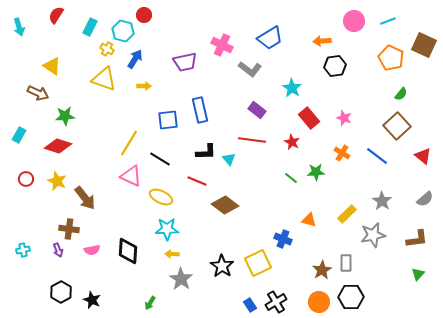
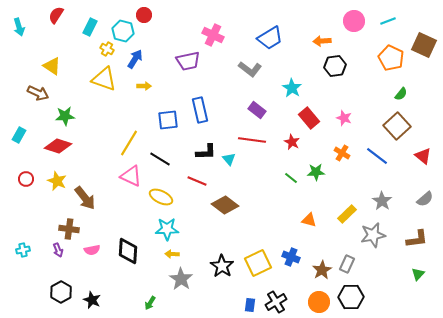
pink cross at (222, 45): moved 9 px left, 10 px up
purple trapezoid at (185, 62): moved 3 px right, 1 px up
blue cross at (283, 239): moved 8 px right, 18 px down
gray rectangle at (346, 263): moved 1 px right, 1 px down; rotated 24 degrees clockwise
blue rectangle at (250, 305): rotated 40 degrees clockwise
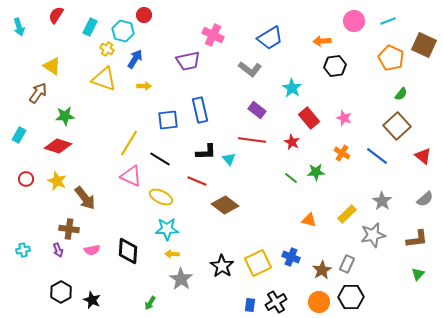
brown arrow at (38, 93): rotated 80 degrees counterclockwise
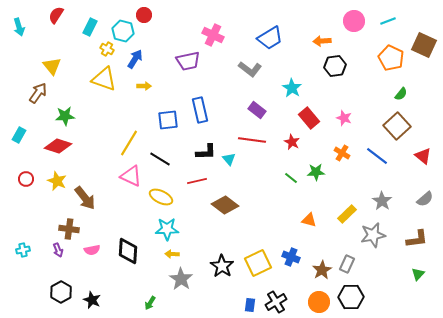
yellow triangle at (52, 66): rotated 18 degrees clockwise
red line at (197, 181): rotated 36 degrees counterclockwise
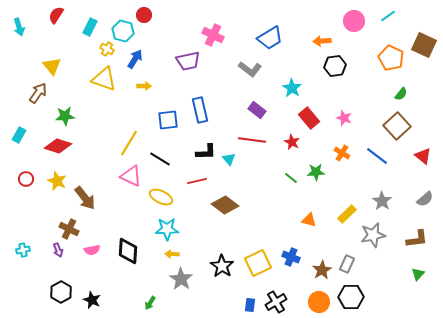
cyan line at (388, 21): moved 5 px up; rotated 14 degrees counterclockwise
brown cross at (69, 229): rotated 18 degrees clockwise
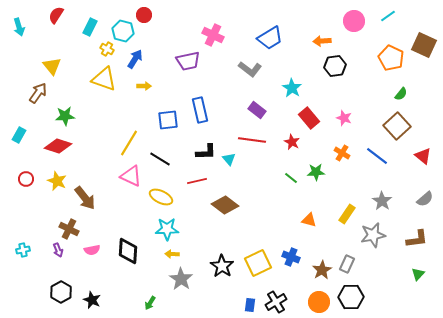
yellow rectangle at (347, 214): rotated 12 degrees counterclockwise
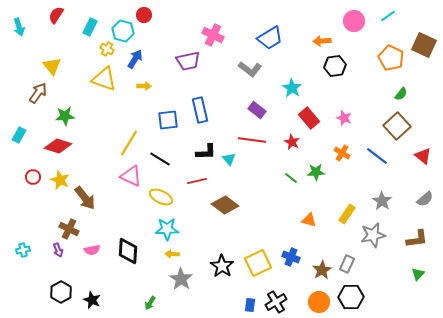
red circle at (26, 179): moved 7 px right, 2 px up
yellow star at (57, 181): moved 3 px right, 1 px up
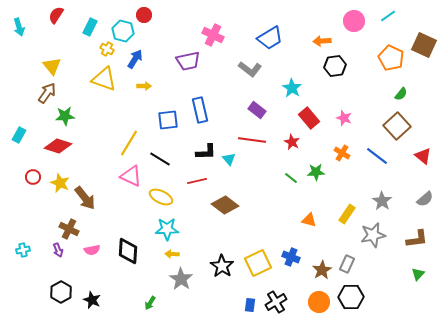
brown arrow at (38, 93): moved 9 px right
yellow star at (60, 180): moved 3 px down
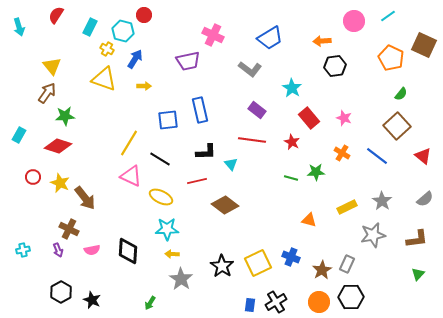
cyan triangle at (229, 159): moved 2 px right, 5 px down
green line at (291, 178): rotated 24 degrees counterclockwise
yellow rectangle at (347, 214): moved 7 px up; rotated 30 degrees clockwise
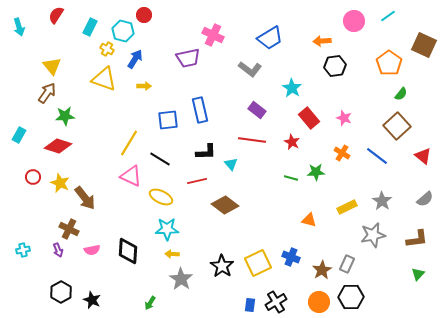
orange pentagon at (391, 58): moved 2 px left, 5 px down; rotated 10 degrees clockwise
purple trapezoid at (188, 61): moved 3 px up
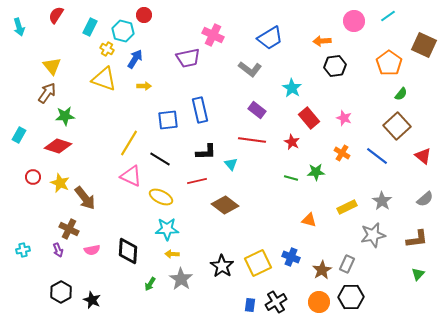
green arrow at (150, 303): moved 19 px up
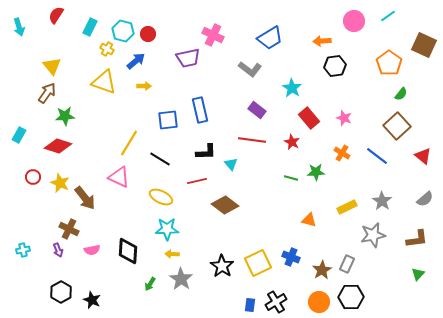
red circle at (144, 15): moved 4 px right, 19 px down
blue arrow at (135, 59): moved 1 px right, 2 px down; rotated 18 degrees clockwise
yellow triangle at (104, 79): moved 3 px down
pink triangle at (131, 176): moved 12 px left, 1 px down
